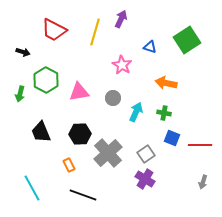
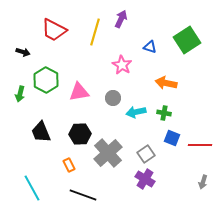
cyan arrow: rotated 126 degrees counterclockwise
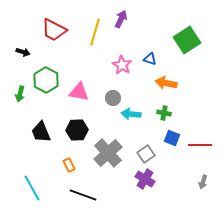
blue triangle: moved 12 px down
pink triangle: rotated 20 degrees clockwise
cyan arrow: moved 5 px left, 2 px down; rotated 18 degrees clockwise
black hexagon: moved 3 px left, 4 px up
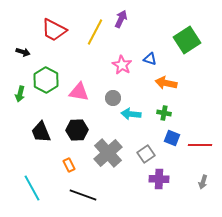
yellow line: rotated 12 degrees clockwise
purple cross: moved 14 px right; rotated 30 degrees counterclockwise
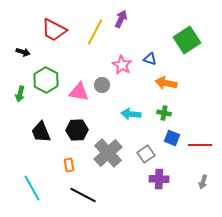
gray circle: moved 11 px left, 13 px up
orange rectangle: rotated 16 degrees clockwise
black line: rotated 8 degrees clockwise
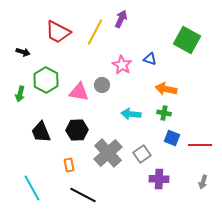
red trapezoid: moved 4 px right, 2 px down
green square: rotated 28 degrees counterclockwise
orange arrow: moved 6 px down
gray square: moved 4 px left
